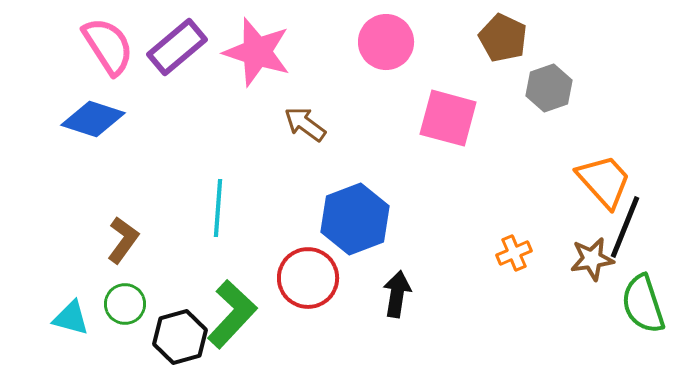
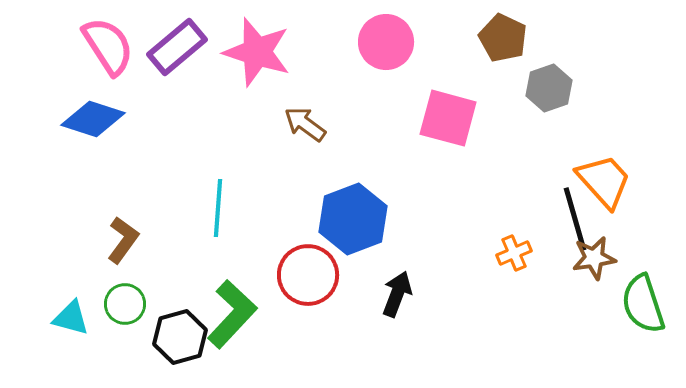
blue hexagon: moved 2 px left
black line: moved 50 px left, 8 px up; rotated 38 degrees counterclockwise
brown star: moved 2 px right, 1 px up
red circle: moved 3 px up
black arrow: rotated 12 degrees clockwise
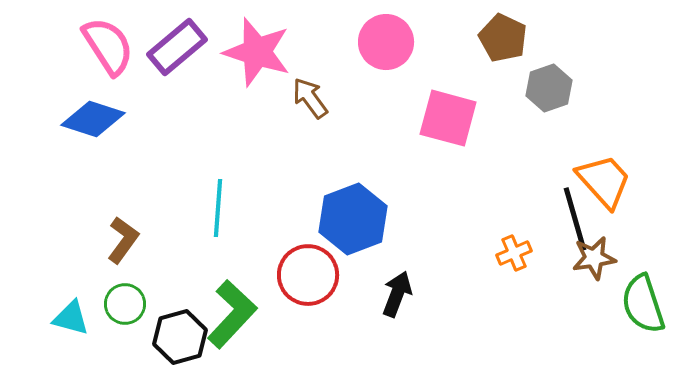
brown arrow: moved 5 px right, 26 px up; rotated 18 degrees clockwise
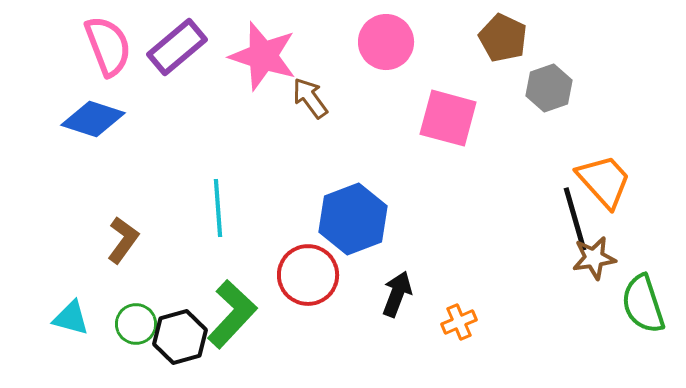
pink semicircle: rotated 12 degrees clockwise
pink star: moved 6 px right, 4 px down
cyan line: rotated 8 degrees counterclockwise
orange cross: moved 55 px left, 69 px down
green circle: moved 11 px right, 20 px down
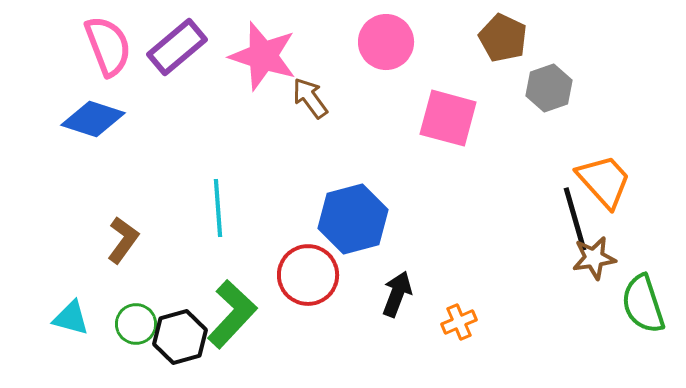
blue hexagon: rotated 6 degrees clockwise
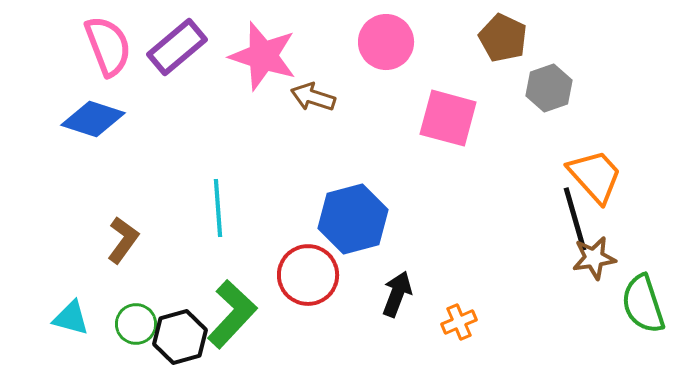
brown arrow: moved 3 px right, 1 px up; rotated 36 degrees counterclockwise
orange trapezoid: moved 9 px left, 5 px up
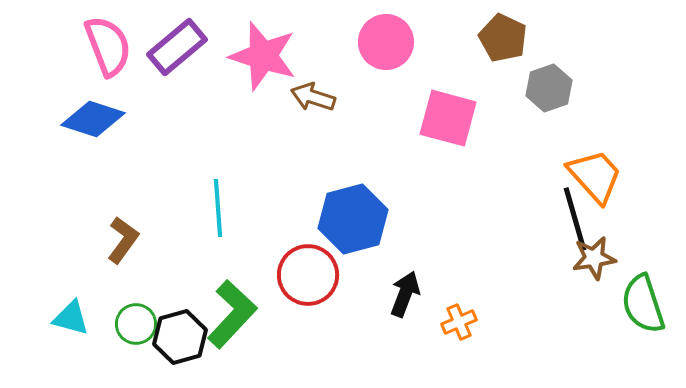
black arrow: moved 8 px right
